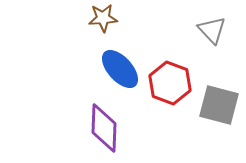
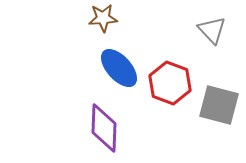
blue ellipse: moved 1 px left, 1 px up
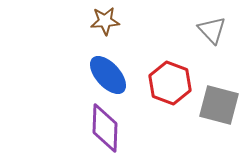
brown star: moved 2 px right, 3 px down
blue ellipse: moved 11 px left, 7 px down
purple diamond: moved 1 px right
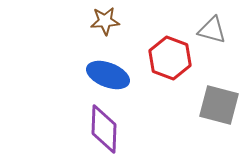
gray triangle: rotated 32 degrees counterclockwise
blue ellipse: rotated 27 degrees counterclockwise
red hexagon: moved 25 px up
purple diamond: moved 1 px left, 1 px down
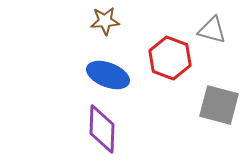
purple diamond: moved 2 px left
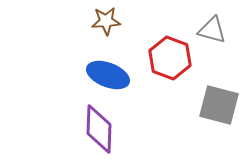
brown star: moved 1 px right
purple diamond: moved 3 px left
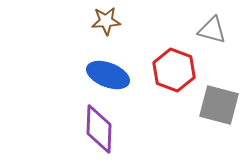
red hexagon: moved 4 px right, 12 px down
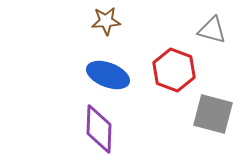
gray square: moved 6 px left, 9 px down
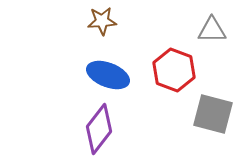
brown star: moved 4 px left
gray triangle: rotated 16 degrees counterclockwise
purple diamond: rotated 36 degrees clockwise
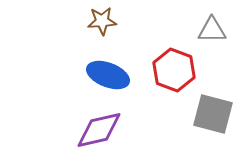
purple diamond: moved 1 px down; rotated 39 degrees clockwise
